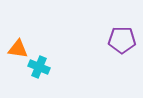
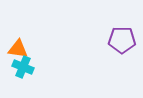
cyan cross: moved 16 px left
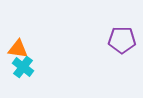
cyan cross: rotated 15 degrees clockwise
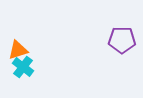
orange triangle: moved 1 px down; rotated 25 degrees counterclockwise
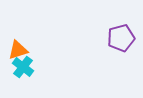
purple pentagon: moved 1 px left, 2 px up; rotated 16 degrees counterclockwise
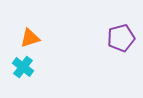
orange triangle: moved 12 px right, 12 px up
